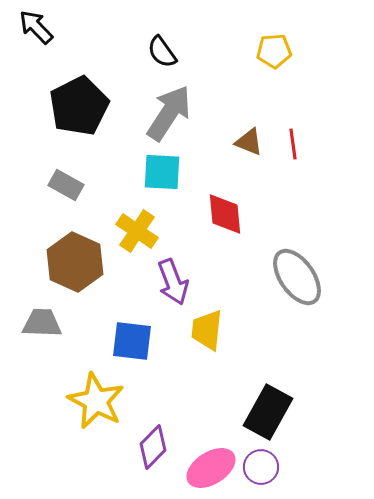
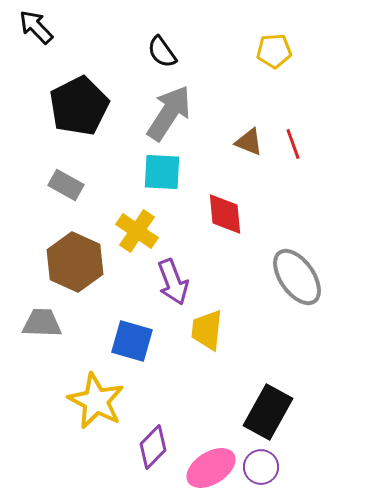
red line: rotated 12 degrees counterclockwise
blue square: rotated 9 degrees clockwise
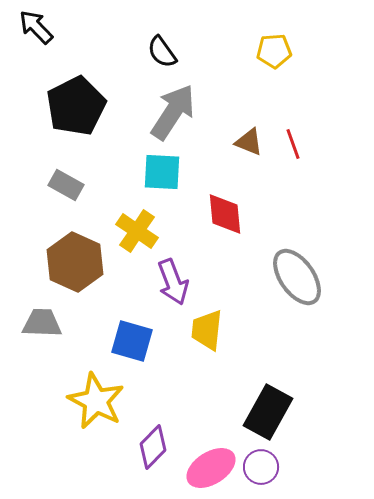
black pentagon: moved 3 px left
gray arrow: moved 4 px right, 1 px up
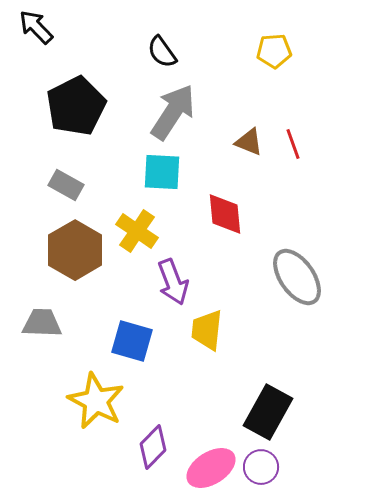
brown hexagon: moved 12 px up; rotated 6 degrees clockwise
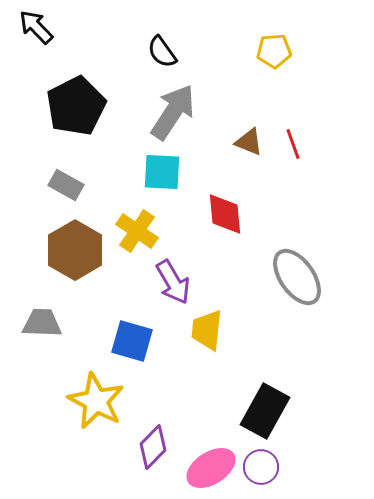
purple arrow: rotated 9 degrees counterclockwise
black rectangle: moved 3 px left, 1 px up
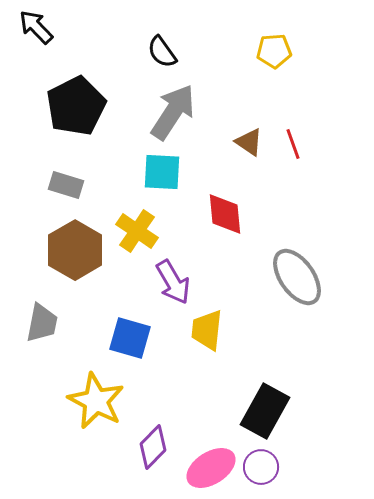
brown triangle: rotated 12 degrees clockwise
gray rectangle: rotated 12 degrees counterclockwise
gray trapezoid: rotated 99 degrees clockwise
blue square: moved 2 px left, 3 px up
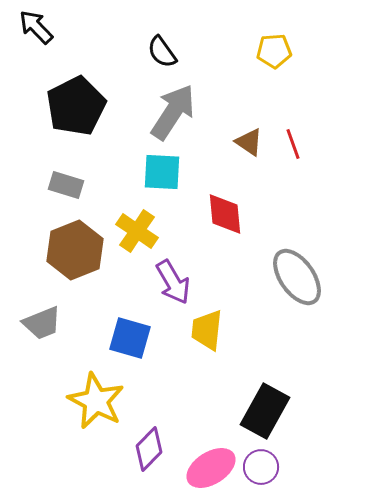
brown hexagon: rotated 8 degrees clockwise
gray trapezoid: rotated 57 degrees clockwise
purple diamond: moved 4 px left, 2 px down
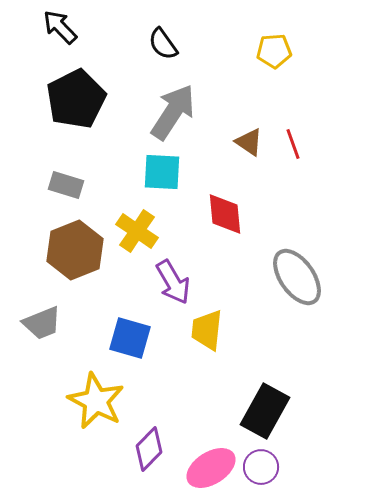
black arrow: moved 24 px right
black semicircle: moved 1 px right, 8 px up
black pentagon: moved 7 px up
